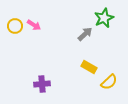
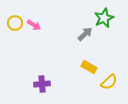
yellow circle: moved 3 px up
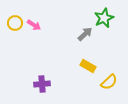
yellow rectangle: moved 1 px left, 1 px up
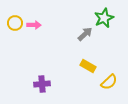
pink arrow: rotated 32 degrees counterclockwise
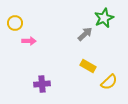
pink arrow: moved 5 px left, 16 px down
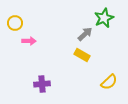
yellow rectangle: moved 6 px left, 11 px up
